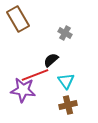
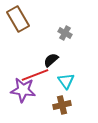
brown cross: moved 6 px left
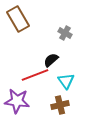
purple star: moved 6 px left, 11 px down
brown cross: moved 2 px left
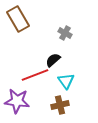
black semicircle: moved 2 px right
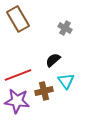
gray cross: moved 5 px up
red line: moved 17 px left
brown cross: moved 16 px left, 14 px up
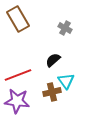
brown cross: moved 8 px right, 1 px down
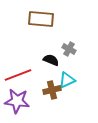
brown rectangle: moved 23 px right; rotated 55 degrees counterclockwise
gray cross: moved 4 px right, 21 px down
black semicircle: moved 2 px left; rotated 63 degrees clockwise
cyan triangle: moved 1 px right, 1 px up; rotated 42 degrees clockwise
brown cross: moved 2 px up
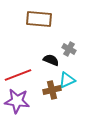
brown rectangle: moved 2 px left
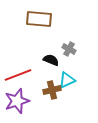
purple star: rotated 25 degrees counterclockwise
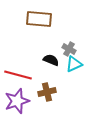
red line: rotated 36 degrees clockwise
cyan triangle: moved 7 px right, 16 px up
brown cross: moved 5 px left, 2 px down
